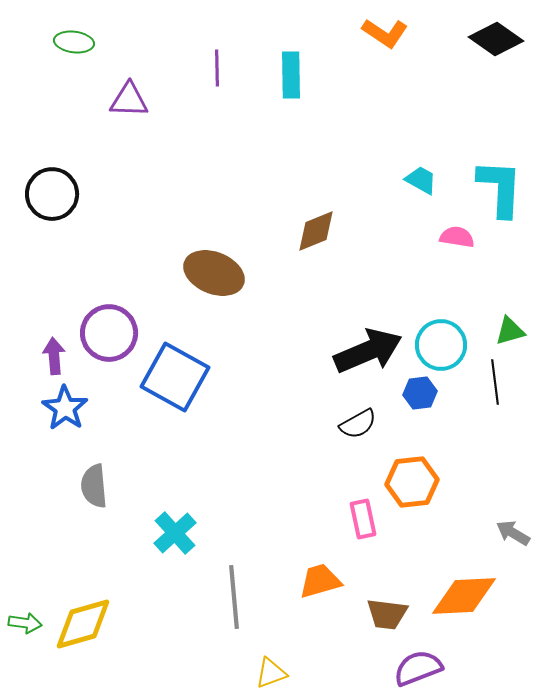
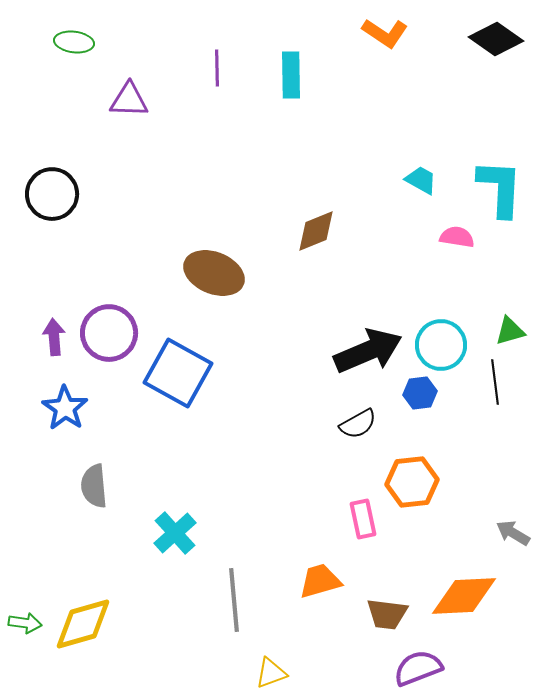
purple arrow: moved 19 px up
blue square: moved 3 px right, 4 px up
gray line: moved 3 px down
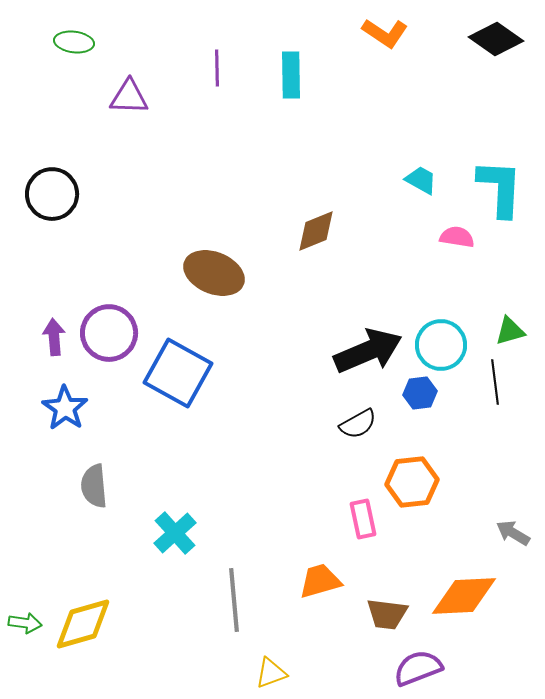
purple triangle: moved 3 px up
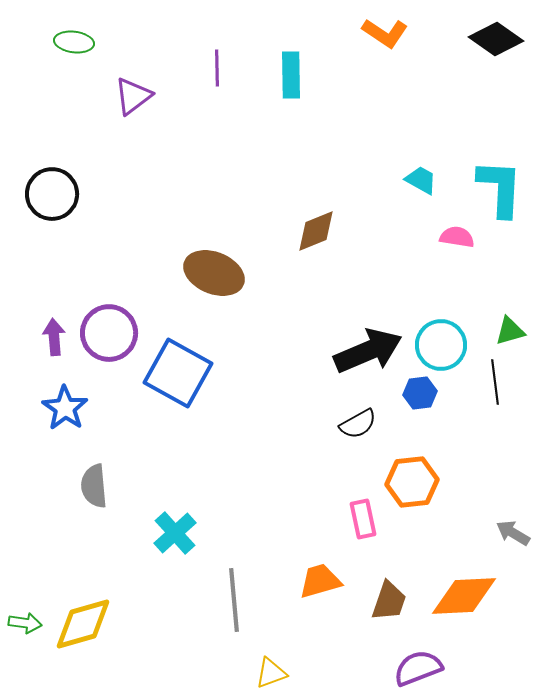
purple triangle: moved 4 px right, 1 px up; rotated 39 degrees counterclockwise
brown trapezoid: moved 2 px right, 13 px up; rotated 78 degrees counterclockwise
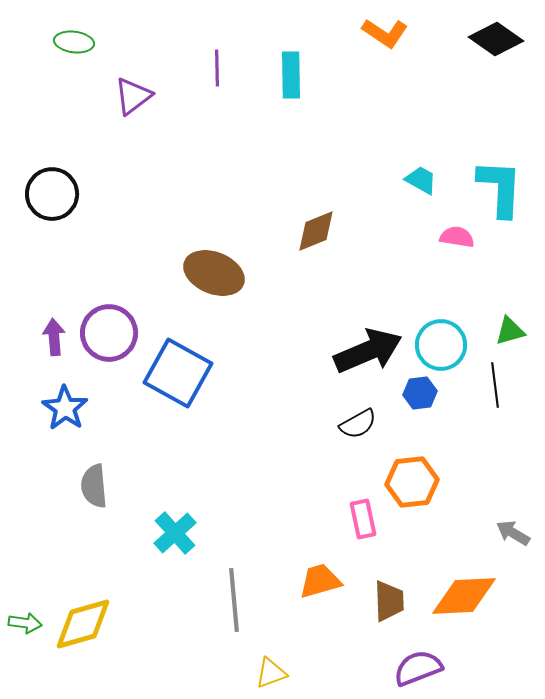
black line: moved 3 px down
brown trapezoid: rotated 21 degrees counterclockwise
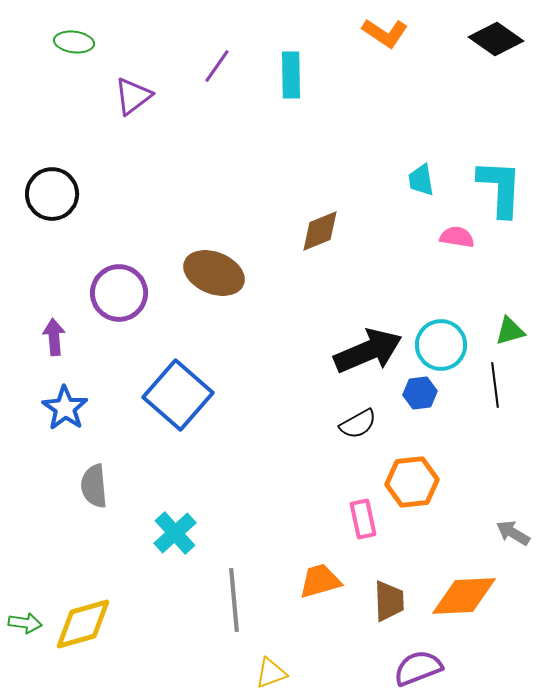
purple line: moved 2 px up; rotated 36 degrees clockwise
cyan trapezoid: rotated 128 degrees counterclockwise
brown diamond: moved 4 px right
purple circle: moved 10 px right, 40 px up
blue square: moved 22 px down; rotated 12 degrees clockwise
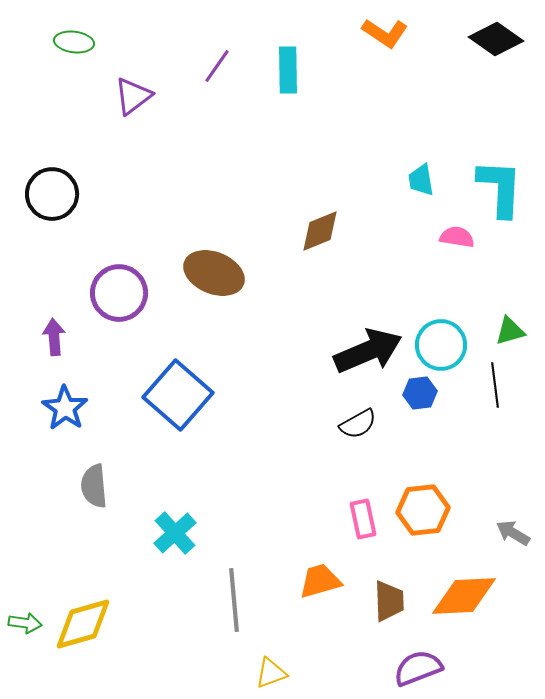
cyan rectangle: moved 3 px left, 5 px up
orange hexagon: moved 11 px right, 28 px down
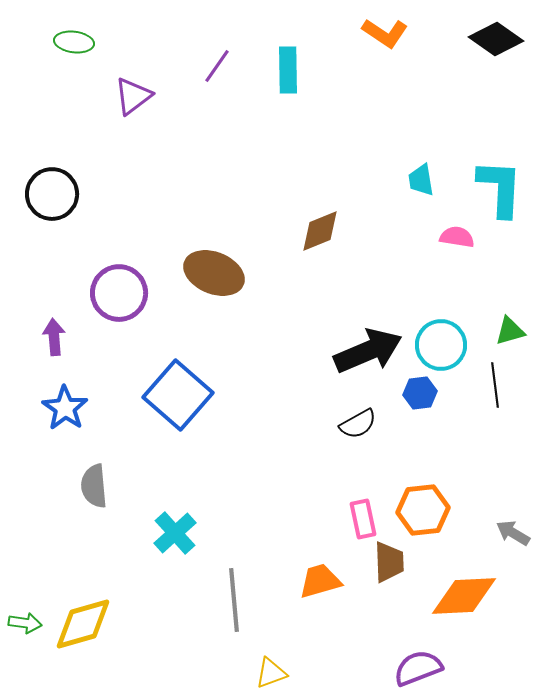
brown trapezoid: moved 39 px up
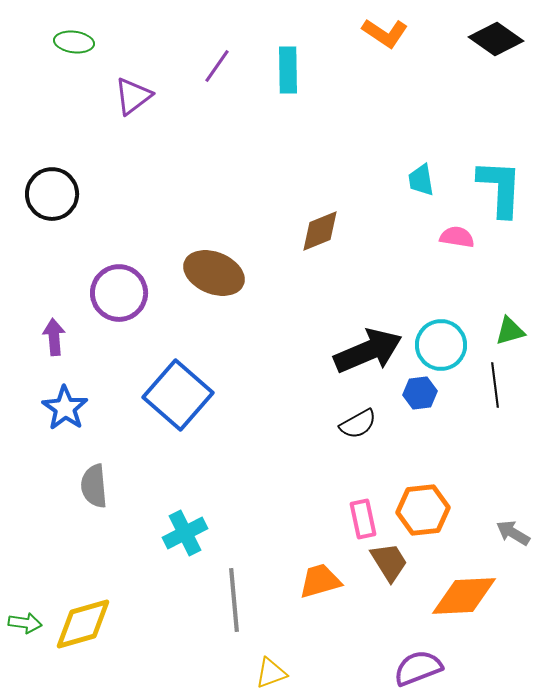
cyan cross: moved 10 px right; rotated 15 degrees clockwise
brown trapezoid: rotated 30 degrees counterclockwise
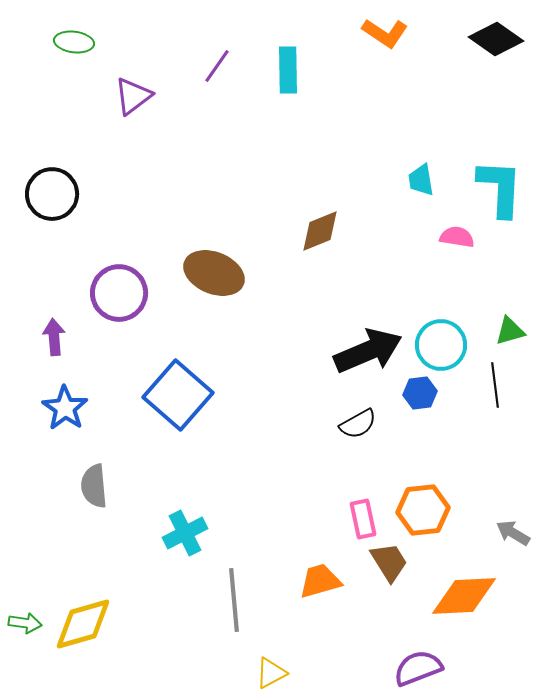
yellow triangle: rotated 8 degrees counterclockwise
